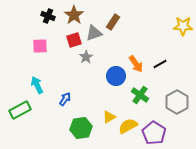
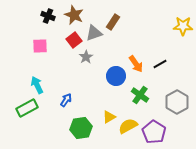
brown star: rotated 12 degrees counterclockwise
red square: rotated 21 degrees counterclockwise
blue arrow: moved 1 px right, 1 px down
green rectangle: moved 7 px right, 2 px up
purple pentagon: moved 1 px up
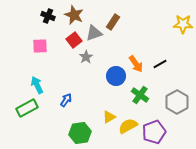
yellow star: moved 2 px up
green hexagon: moved 1 px left, 5 px down
purple pentagon: rotated 20 degrees clockwise
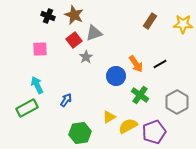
brown rectangle: moved 37 px right, 1 px up
pink square: moved 3 px down
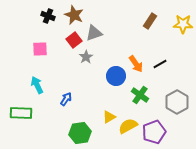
blue arrow: moved 1 px up
green rectangle: moved 6 px left, 5 px down; rotated 30 degrees clockwise
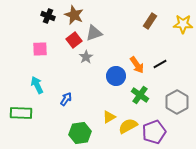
orange arrow: moved 1 px right, 1 px down
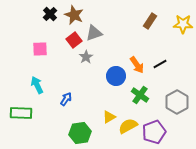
black cross: moved 2 px right, 2 px up; rotated 24 degrees clockwise
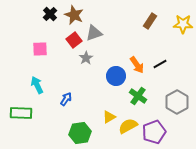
gray star: moved 1 px down
green cross: moved 2 px left, 1 px down
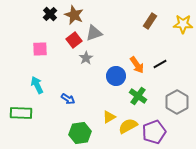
blue arrow: moved 2 px right; rotated 88 degrees clockwise
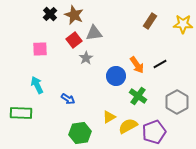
gray triangle: rotated 12 degrees clockwise
